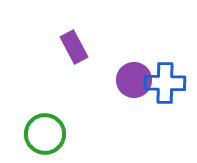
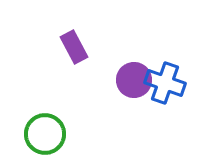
blue cross: rotated 18 degrees clockwise
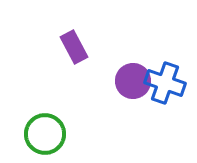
purple circle: moved 1 px left, 1 px down
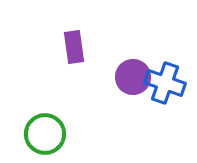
purple rectangle: rotated 20 degrees clockwise
purple circle: moved 4 px up
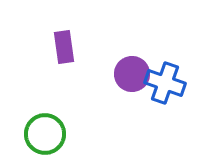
purple rectangle: moved 10 px left
purple circle: moved 1 px left, 3 px up
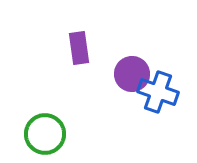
purple rectangle: moved 15 px right, 1 px down
blue cross: moved 7 px left, 9 px down
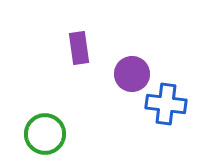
blue cross: moved 8 px right, 12 px down; rotated 12 degrees counterclockwise
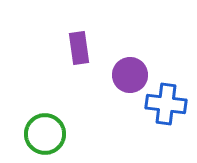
purple circle: moved 2 px left, 1 px down
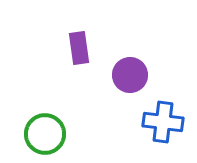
blue cross: moved 3 px left, 18 px down
